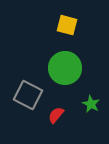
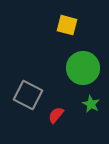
green circle: moved 18 px right
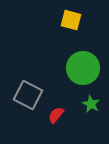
yellow square: moved 4 px right, 5 px up
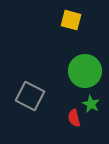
green circle: moved 2 px right, 3 px down
gray square: moved 2 px right, 1 px down
red semicircle: moved 18 px right, 3 px down; rotated 54 degrees counterclockwise
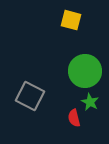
green star: moved 1 px left, 2 px up
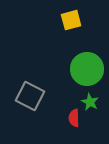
yellow square: rotated 30 degrees counterclockwise
green circle: moved 2 px right, 2 px up
red semicircle: rotated 12 degrees clockwise
